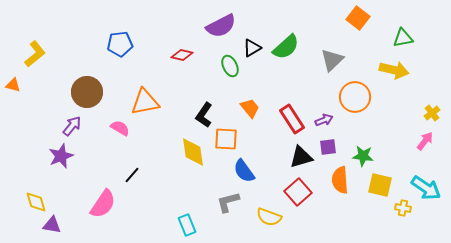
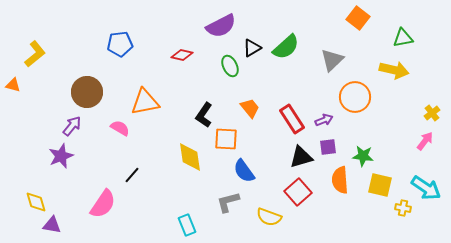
yellow diamond at (193, 152): moved 3 px left, 5 px down
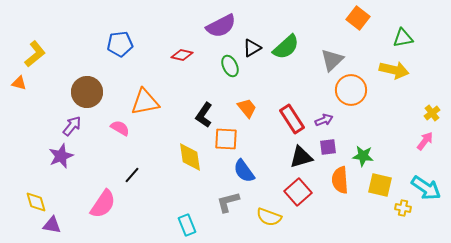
orange triangle at (13, 85): moved 6 px right, 2 px up
orange circle at (355, 97): moved 4 px left, 7 px up
orange trapezoid at (250, 108): moved 3 px left
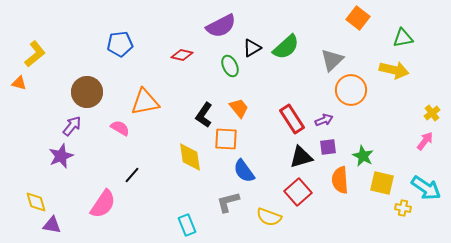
orange trapezoid at (247, 108): moved 8 px left
green star at (363, 156): rotated 20 degrees clockwise
yellow square at (380, 185): moved 2 px right, 2 px up
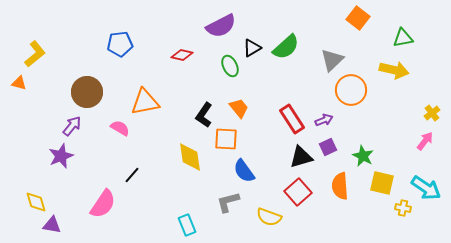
purple square at (328, 147): rotated 18 degrees counterclockwise
orange semicircle at (340, 180): moved 6 px down
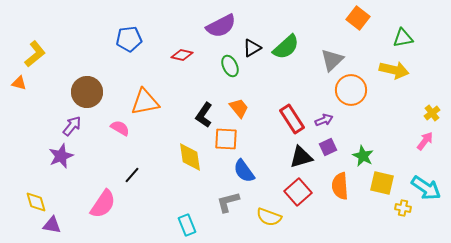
blue pentagon at (120, 44): moved 9 px right, 5 px up
